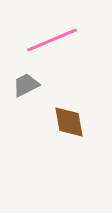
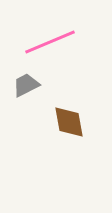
pink line: moved 2 px left, 2 px down
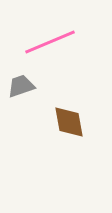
gray trapezoid: moved 5 px left, 1 px down; rotated 8 degrees clockwise
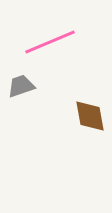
brown diamond: moved 21 px right, 6 px up
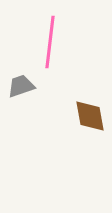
pink line: rotated 60 degrees counterclockwise
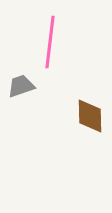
brown diamond: rotated 9 degrees clockwise
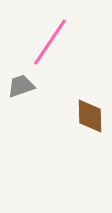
pink line: rotated 27 degrees clockwise
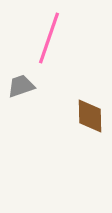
pink line: moved 1 px left, 4 px up; rotated 15 degrees counterclockwise
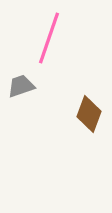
brown diamond: moved 1 px left, 2 px up; rotated 21 degrees clockwise
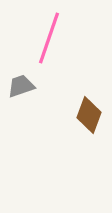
brown diamond: moved 1 px down
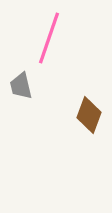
gray trapezoid: rotated 84 degrees counterclockwise
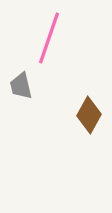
brown diamond: rotated 9 degrees clockwise
